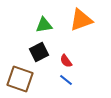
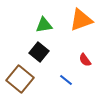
black square: rotated 24 degrees counterclockwise
red semicircle: moved 19 px right, 1 px up
brown square: rotated 20 degrees clockwise
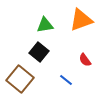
green triangle: moved 1 px right
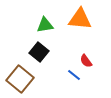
orange triangle: moved 1 px left, 1 px up; rotated 25 degrees clockwise
red semicircle: moved 1 px right, 1 px down
blue line: moved 8 px right, 5 px up
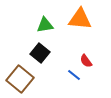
black square: moved 1 px right, 1 px down
